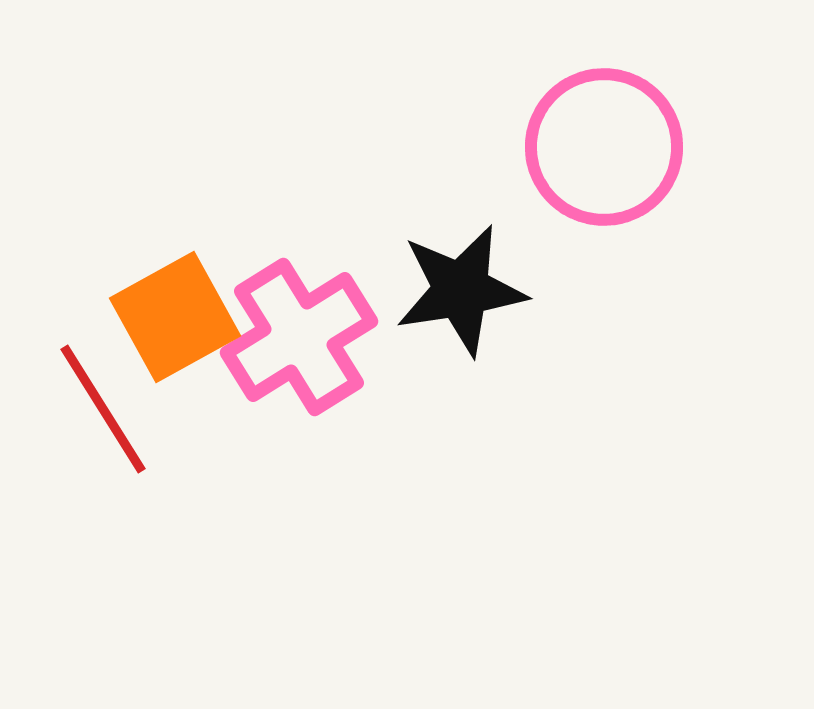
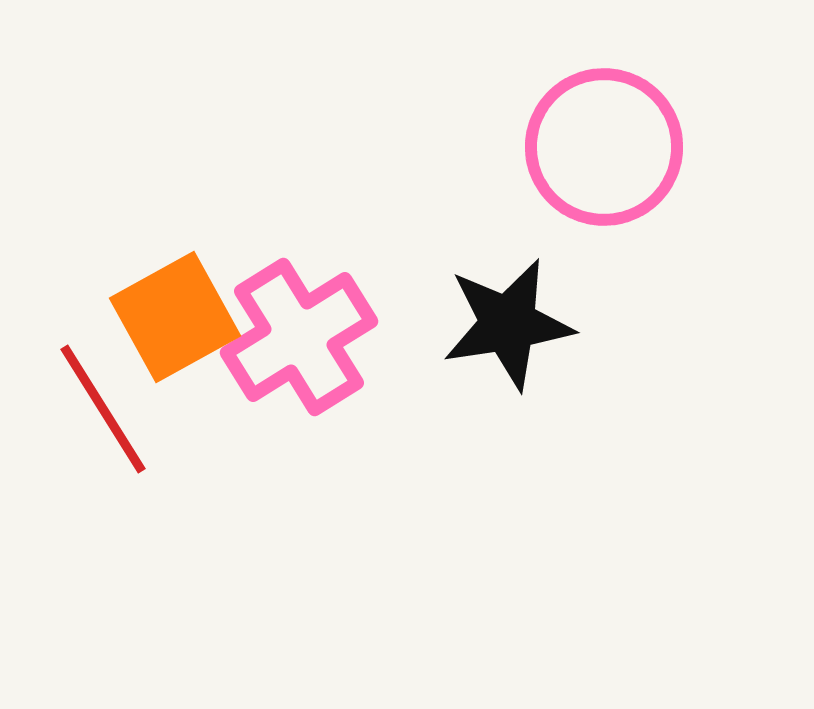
black star: moved 47 px right, 34 px down
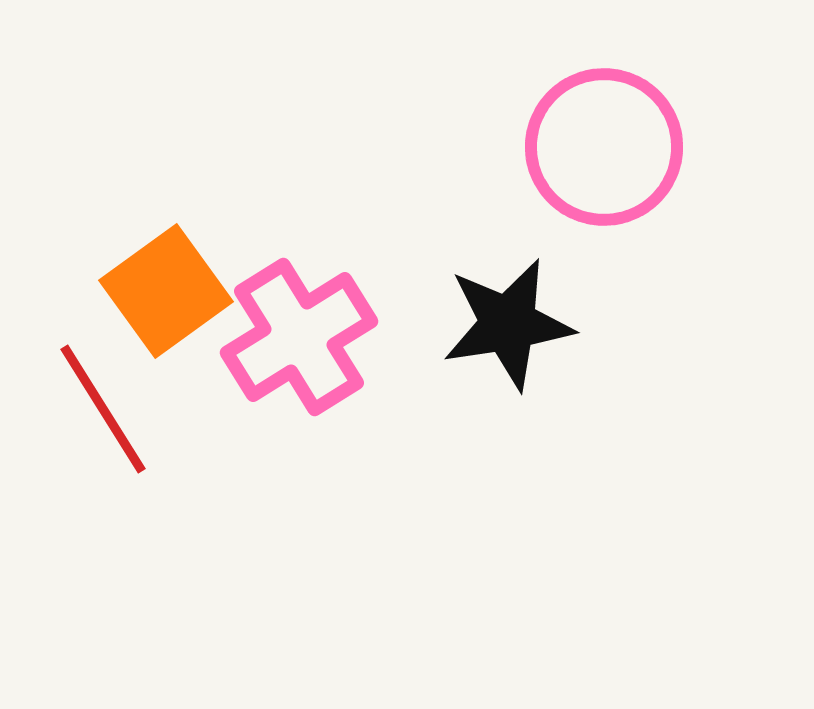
orange square: moved 9 px left, 26 px up; rotated 7 degrees counterclockwise
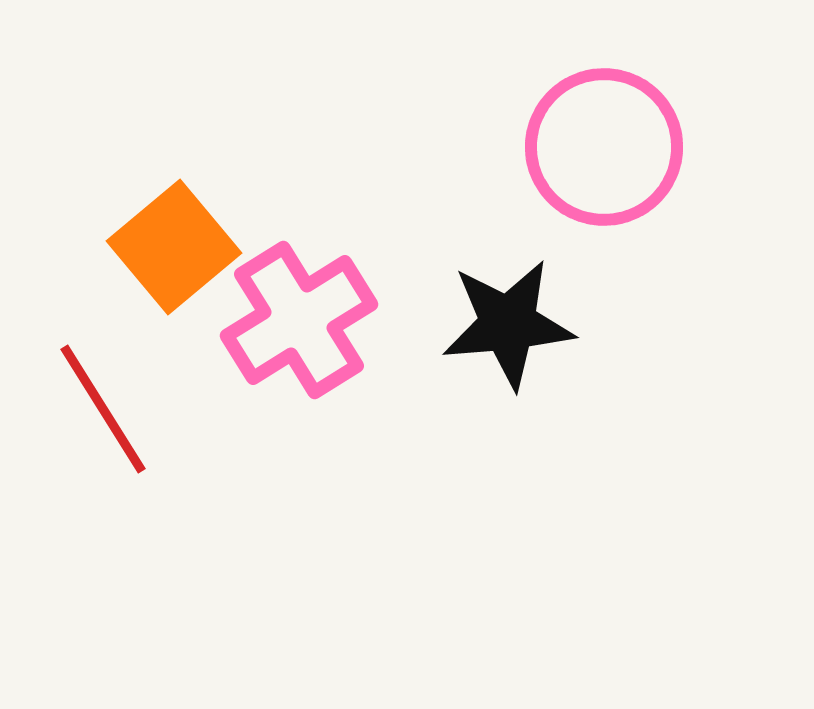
orange square: moved 8 px right, 44 px up; rotated 4 degrees counterclockwise
black star: rotated 4 degrees clockwise
pink cross: moved 17 px up
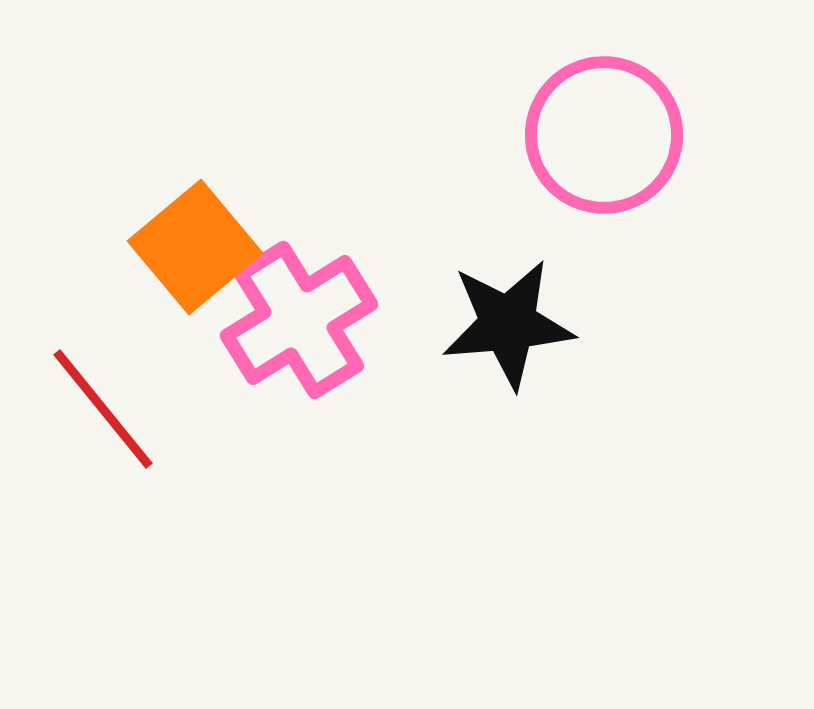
pink circle: moved 12 px up
orange square: moved 21 px right
red line: rotated 7 degrees counterclockwise
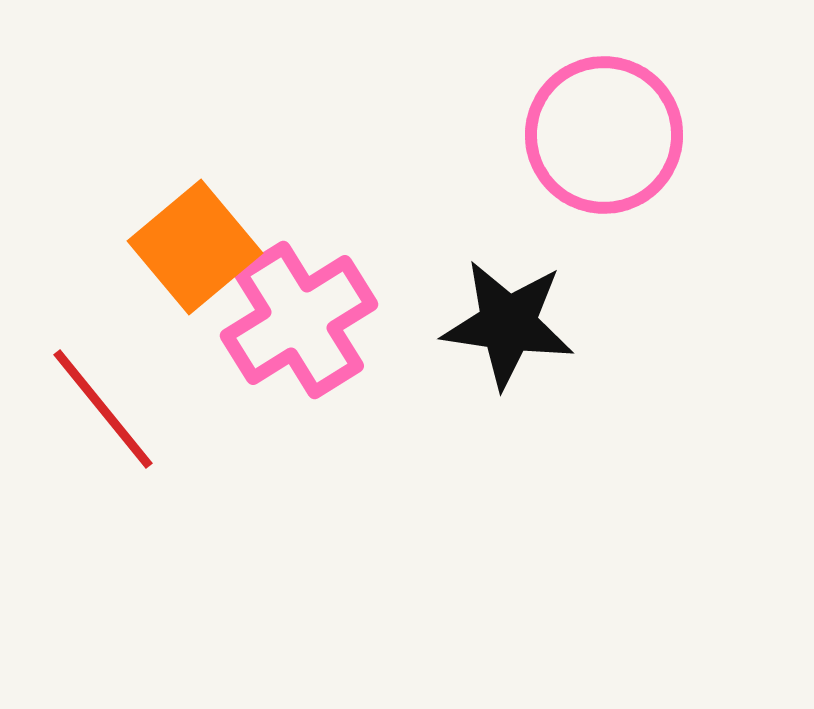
black star: rotated 13 degrees clockwise
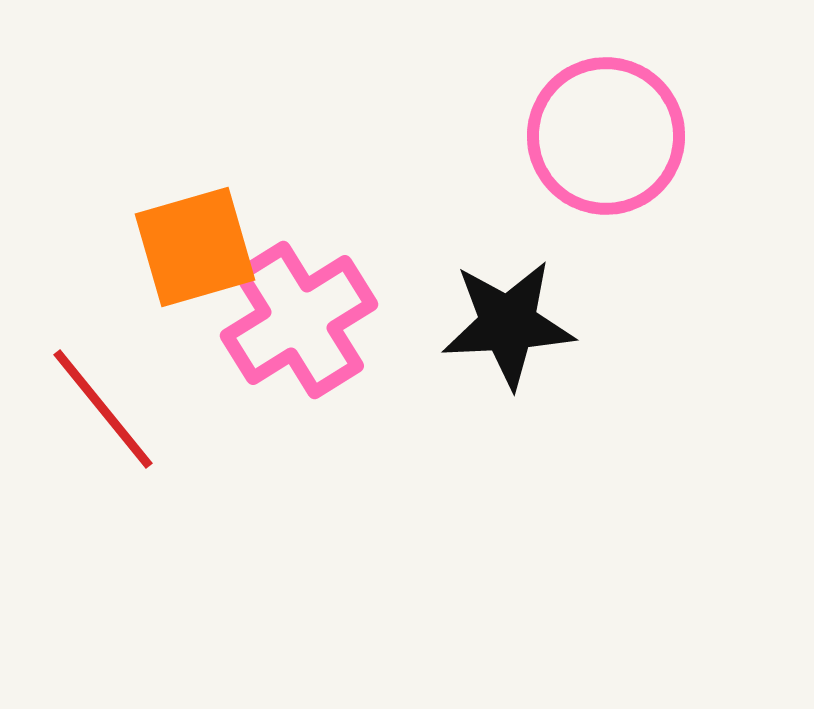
pink circle: moved 2 px right, 1 px down
orange square: rotated 24 degrees clockwise
black star: rotated 11 degrees counterclockwise
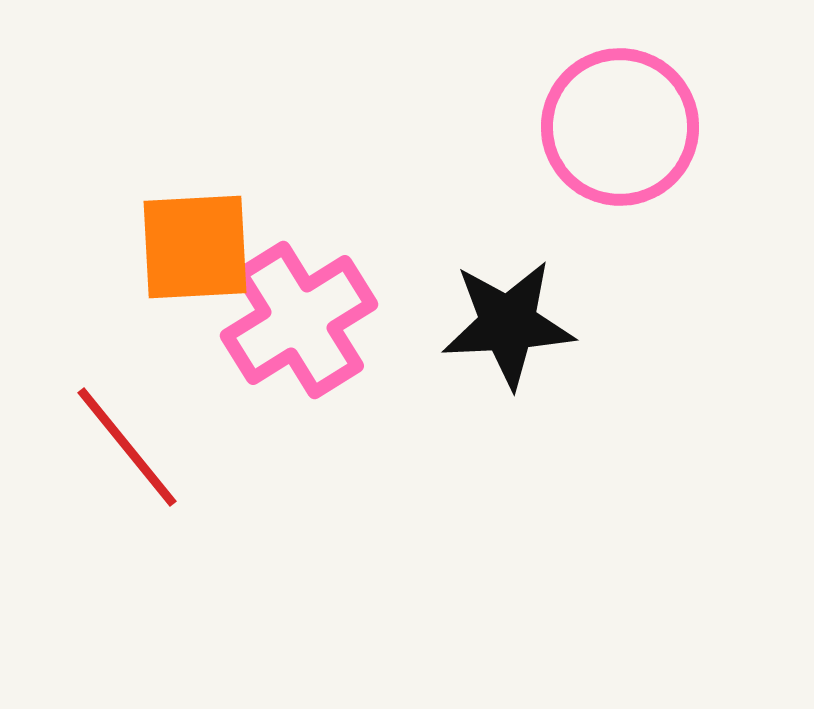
pink circle: moved 14 px right, 9 px up
orange square: rotated 13 degrees clockwise
red line: moved 24 px right, 38 px down
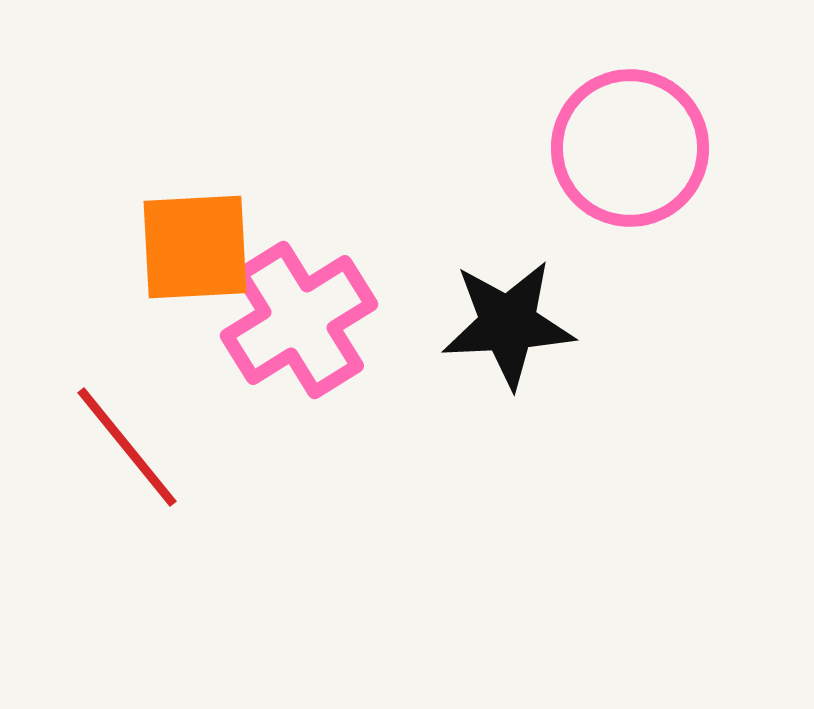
pink circle: moved 10 px right, 21 px down
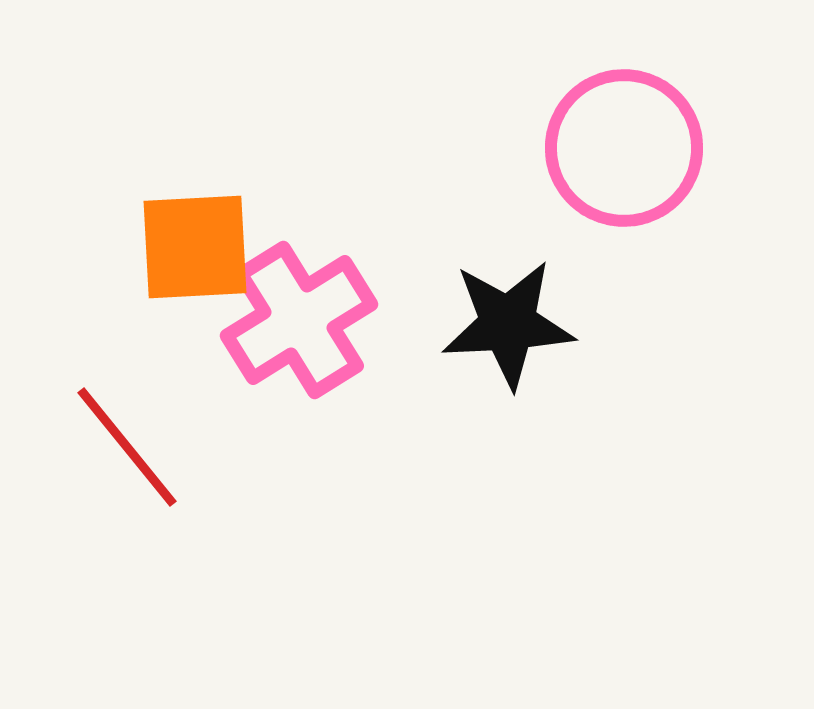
pink circle: moved 6 px left
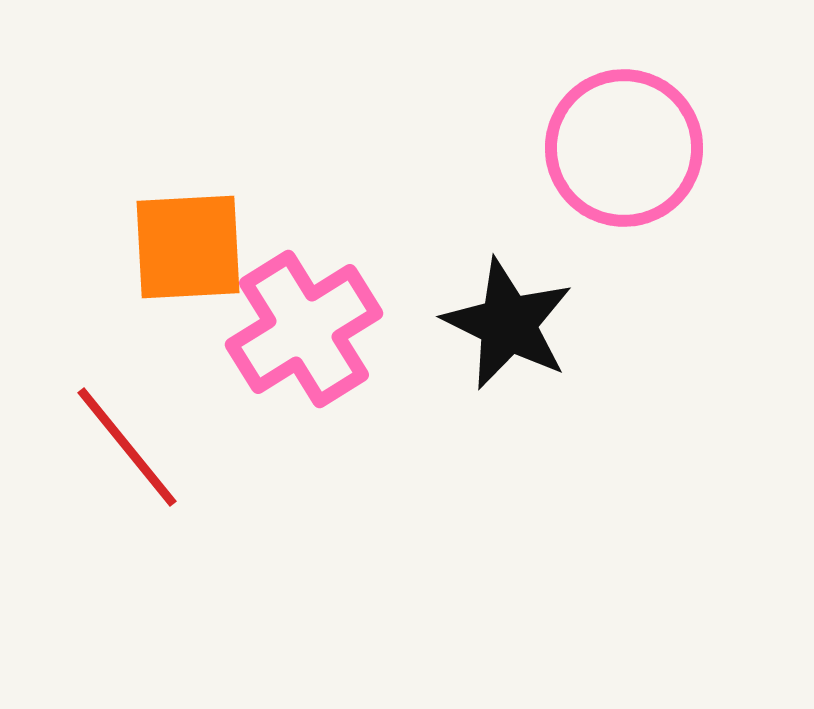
orange square: moved 7 px left
pink cross: moved 5 px right, 9 px down
black star: rotated 29 degrees clockwise
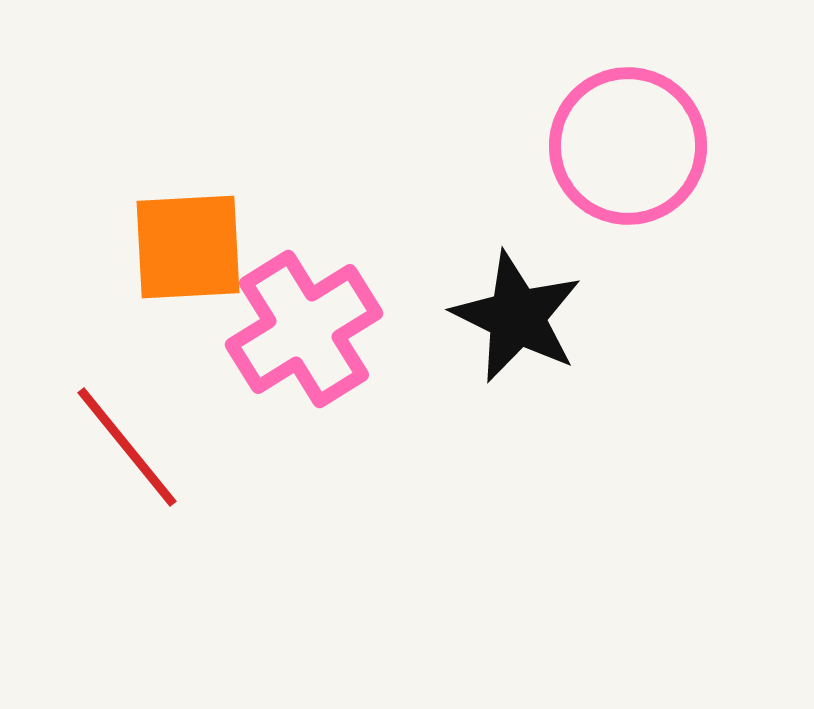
pink circle: moved 4 px right, 2 px up
black star: moved 9 px right, 7 px up
